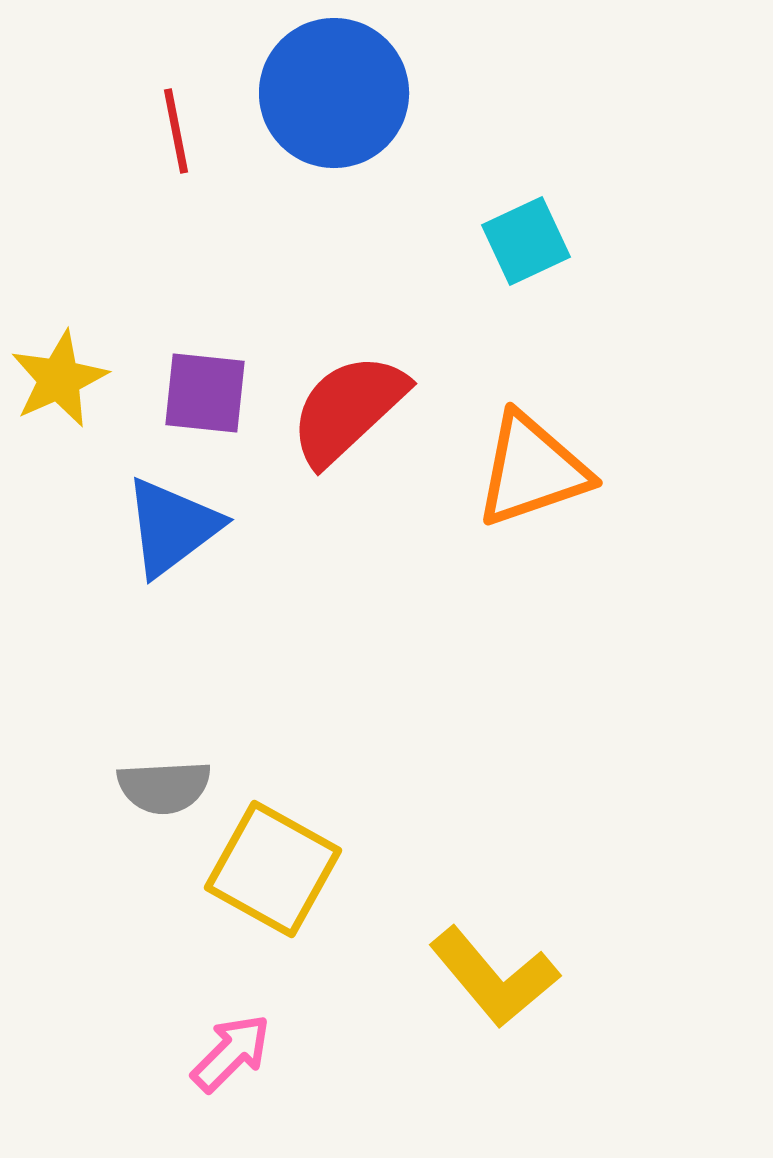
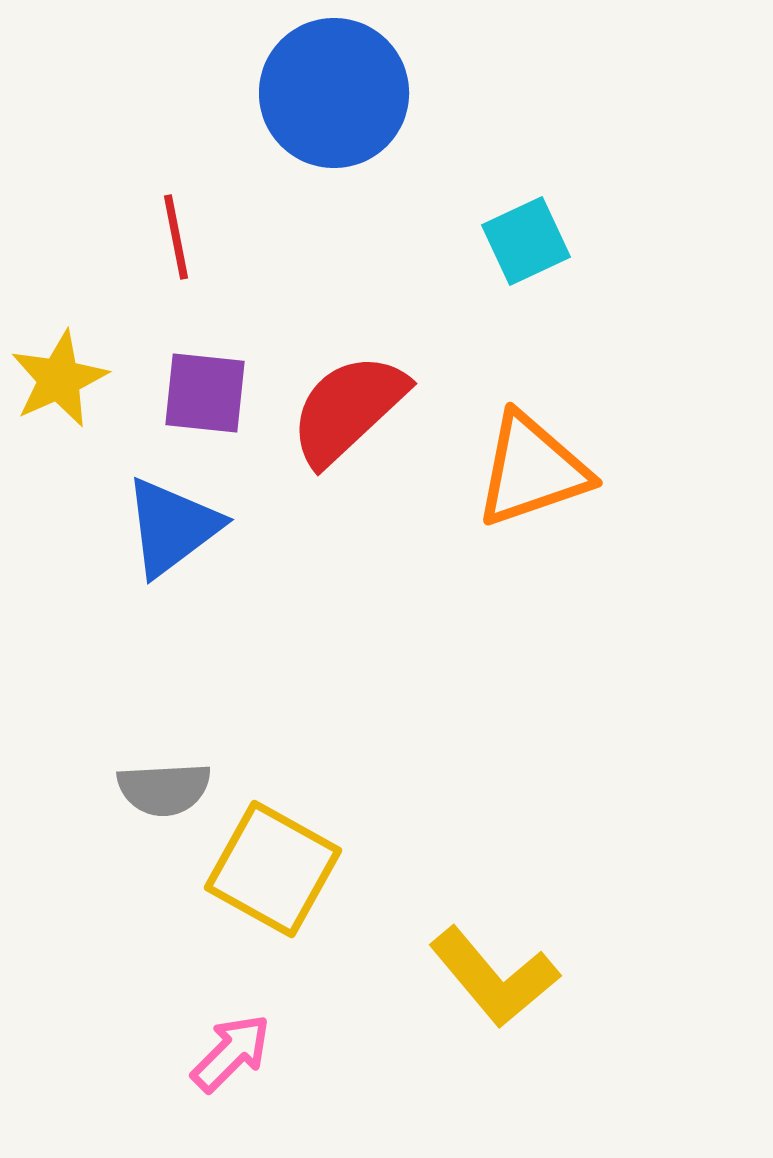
red line: moved 106 px down
gray semicircle: moved 2 px down
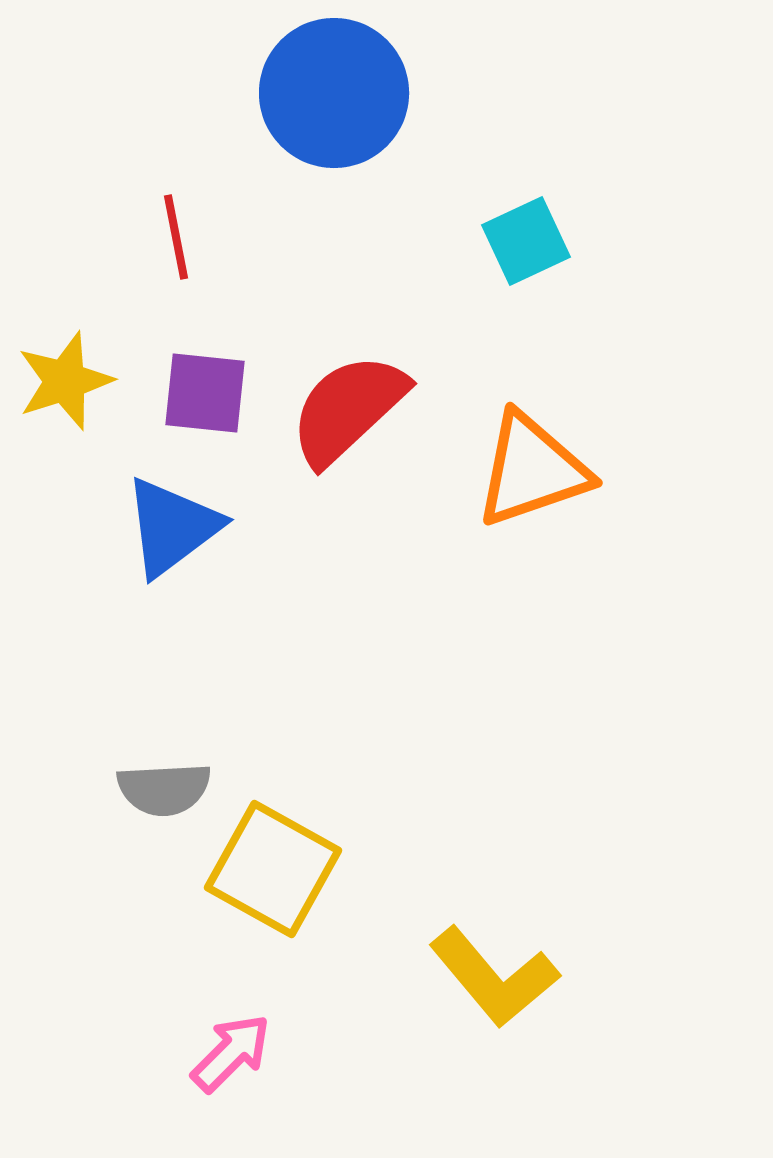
yellow star: moved 6 px right, 2 px down; rotated 6 degrees clockwise
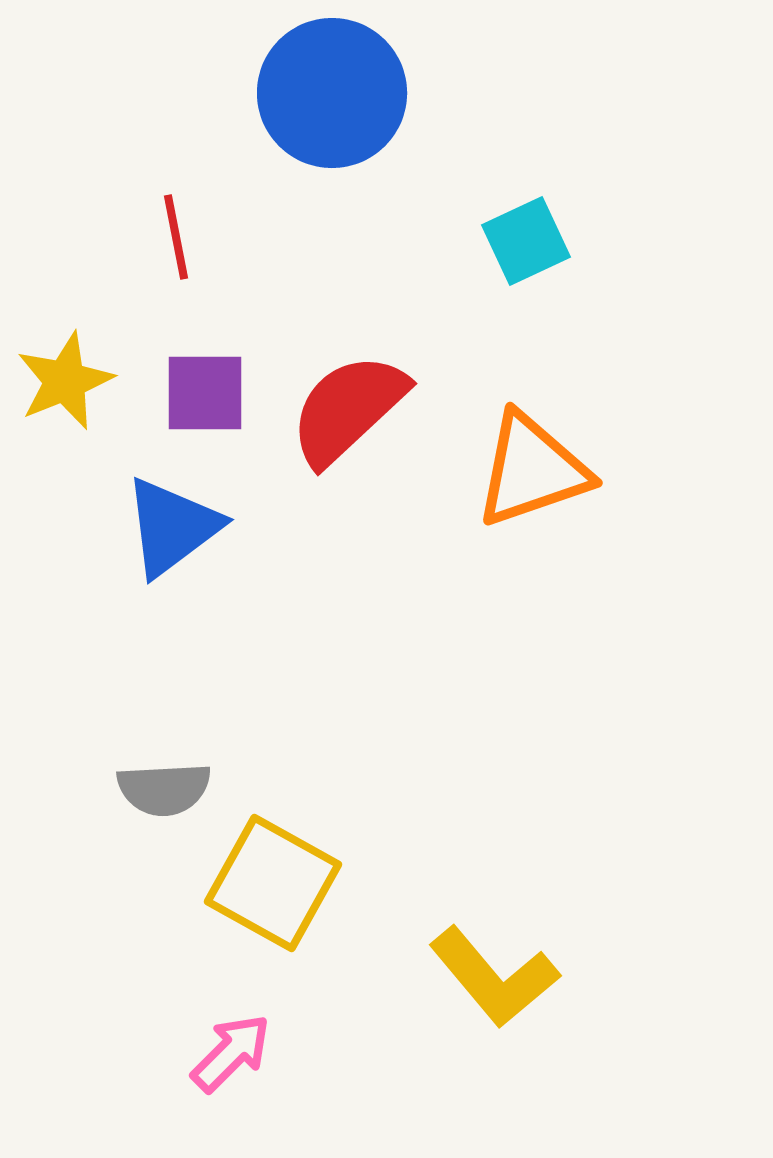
blue circle: moved 2 px left
yellow star: rotated 4 degrees counterclockwise
purple square: rotated 6 degrees counterclockwise
yellow square: moved 14 px down
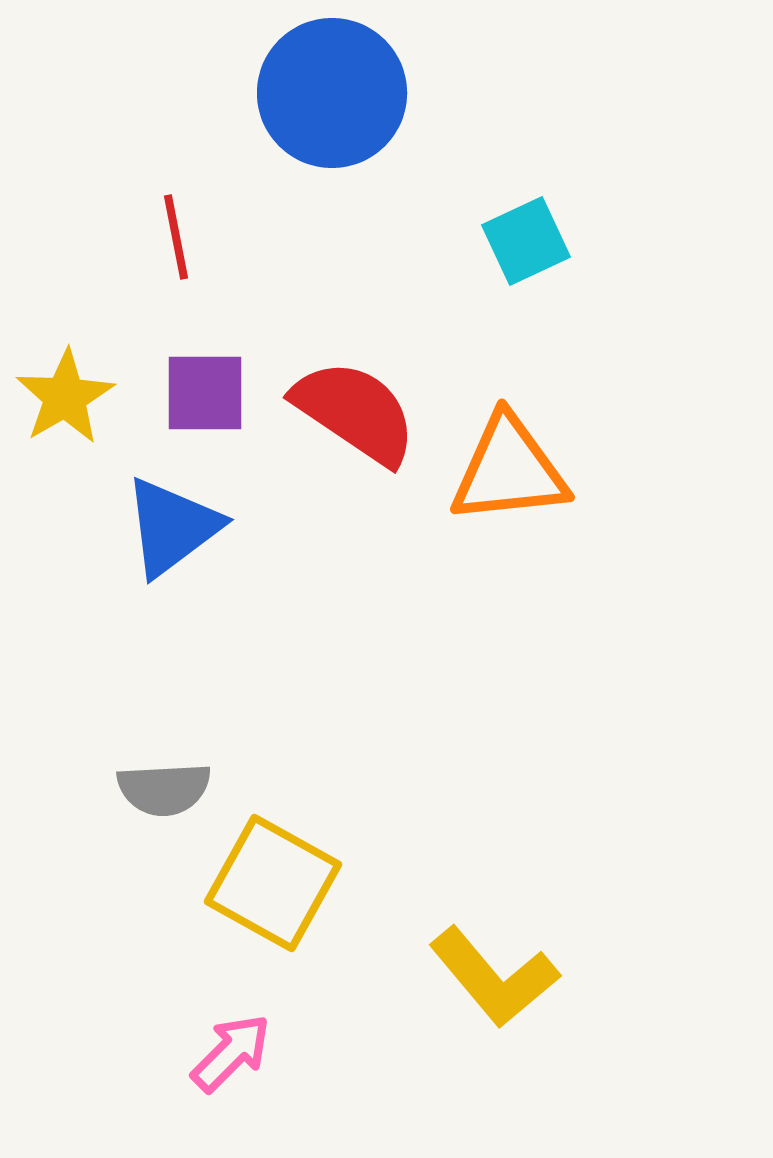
yellow star: moved 16 px down; rotated 8 degrees counterclockwise
red semicircle: moved 7 px right, 3 px down; rotated 77 degrees clockwise
orange triangle: moved 23 px left; rotated 13 degrees clockwise
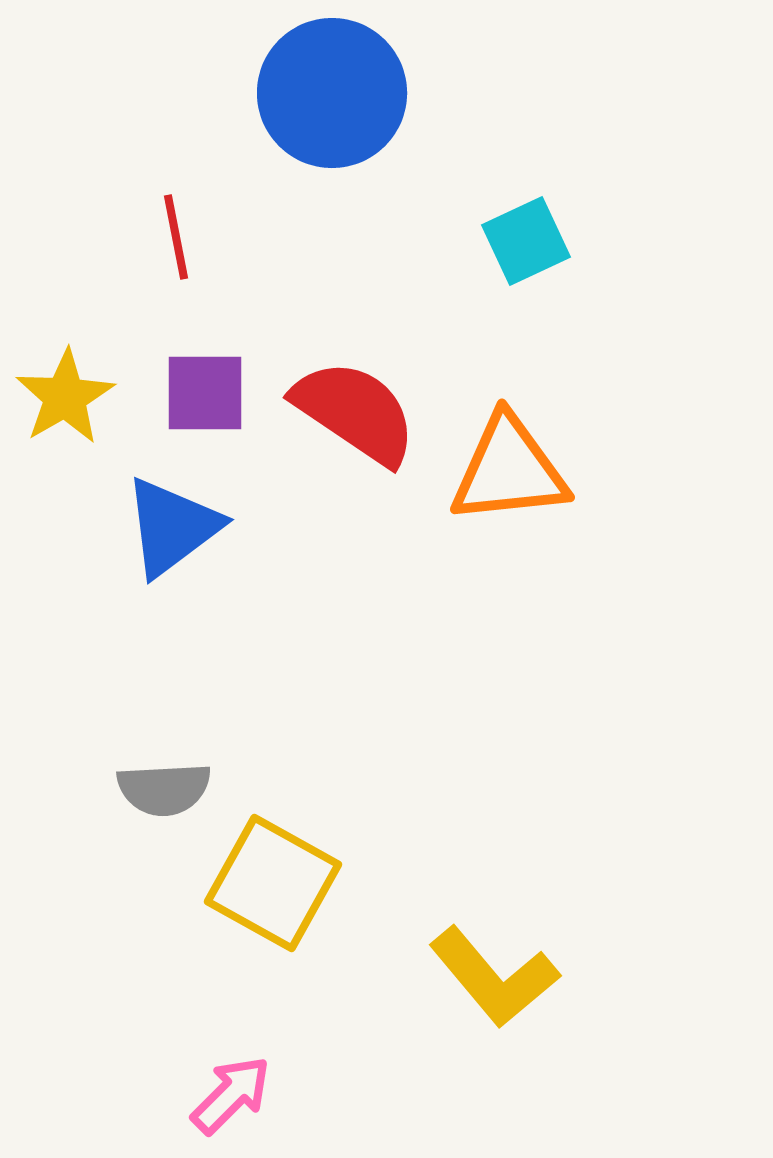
pink arrow: moved 42 px down
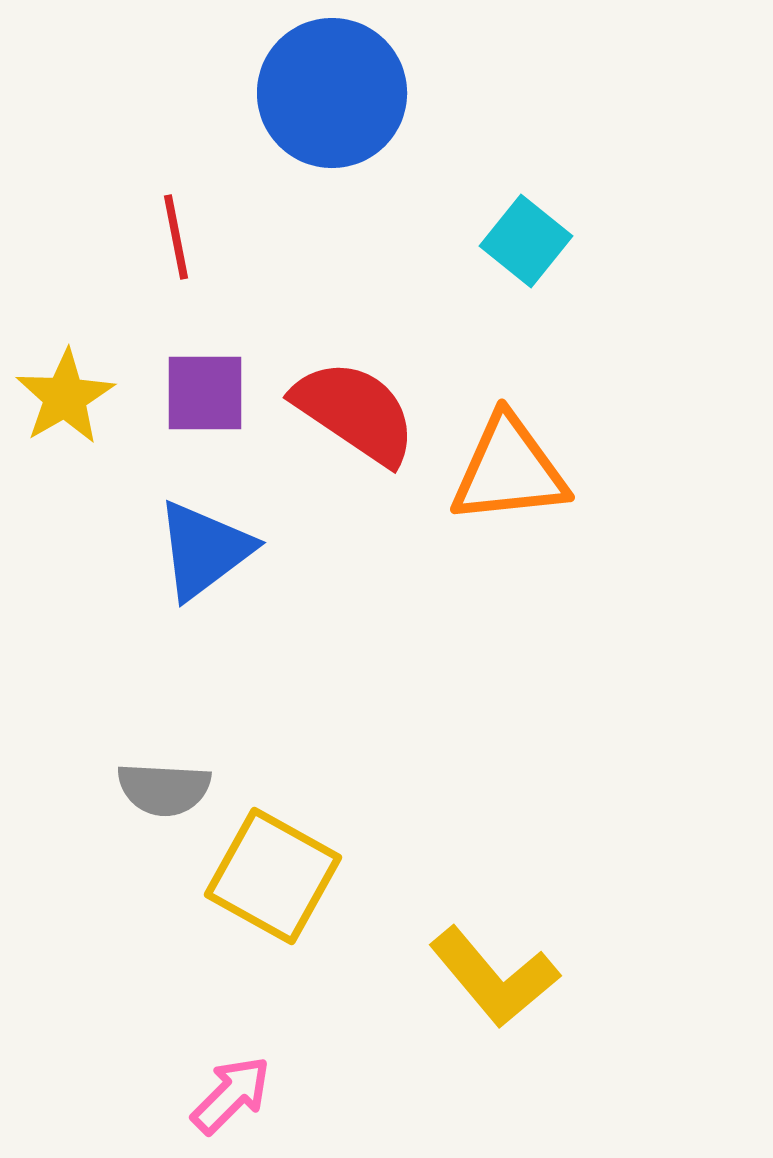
cyan square: rotated 26 degrees counterclockwise
blue triangle: moved 32 px right, 23 px down
gray semicircle: rotated 6 degrees clockwise
yellow square: moved 7 px up
